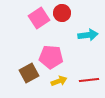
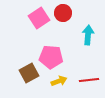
red circle: moved 1 px right
cyan arrow: rotated 78 degrees counterclockwise
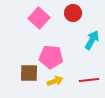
red circle: moved 10 px right
pink square: rotated 15 degrees counterclockwise
cyan arrow: moved 4 px right, 5 px down; rotated 24 degrees clockwise
brown square: rotated 30 degrees clockwise
yellow arrow: moved 4 px left
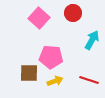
red line: rotated 24 degrees clockwise
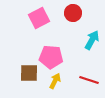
pink square: rotated 20 degrees clockwise
yellow arrow: rotated 42 degrees counterclockwise
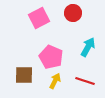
cyan arrow: moved 4 px left, 7 px down
pink pentagon: rotated 20 degrees clockwise
brown square: moved 5 px left, 2 px down
red line: moved 4 px left, 1 px down
